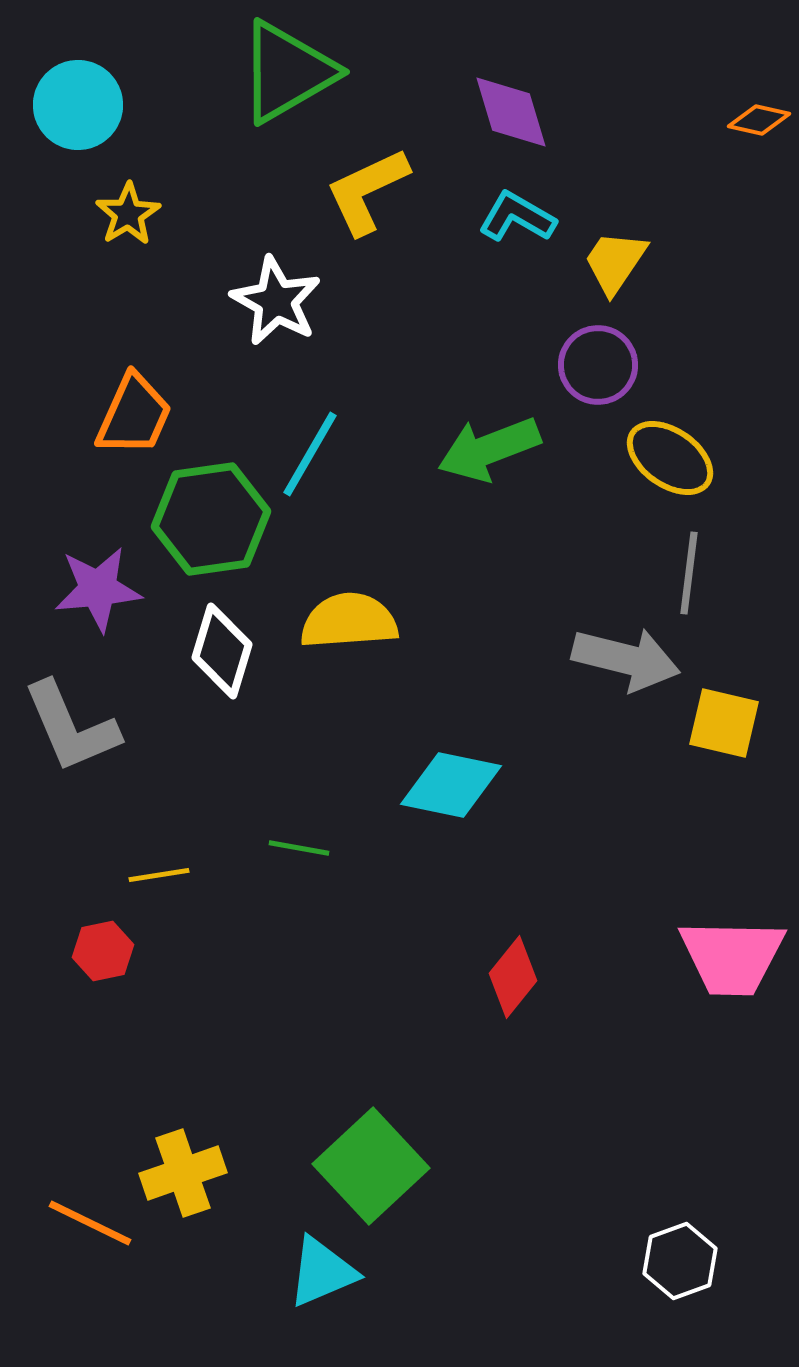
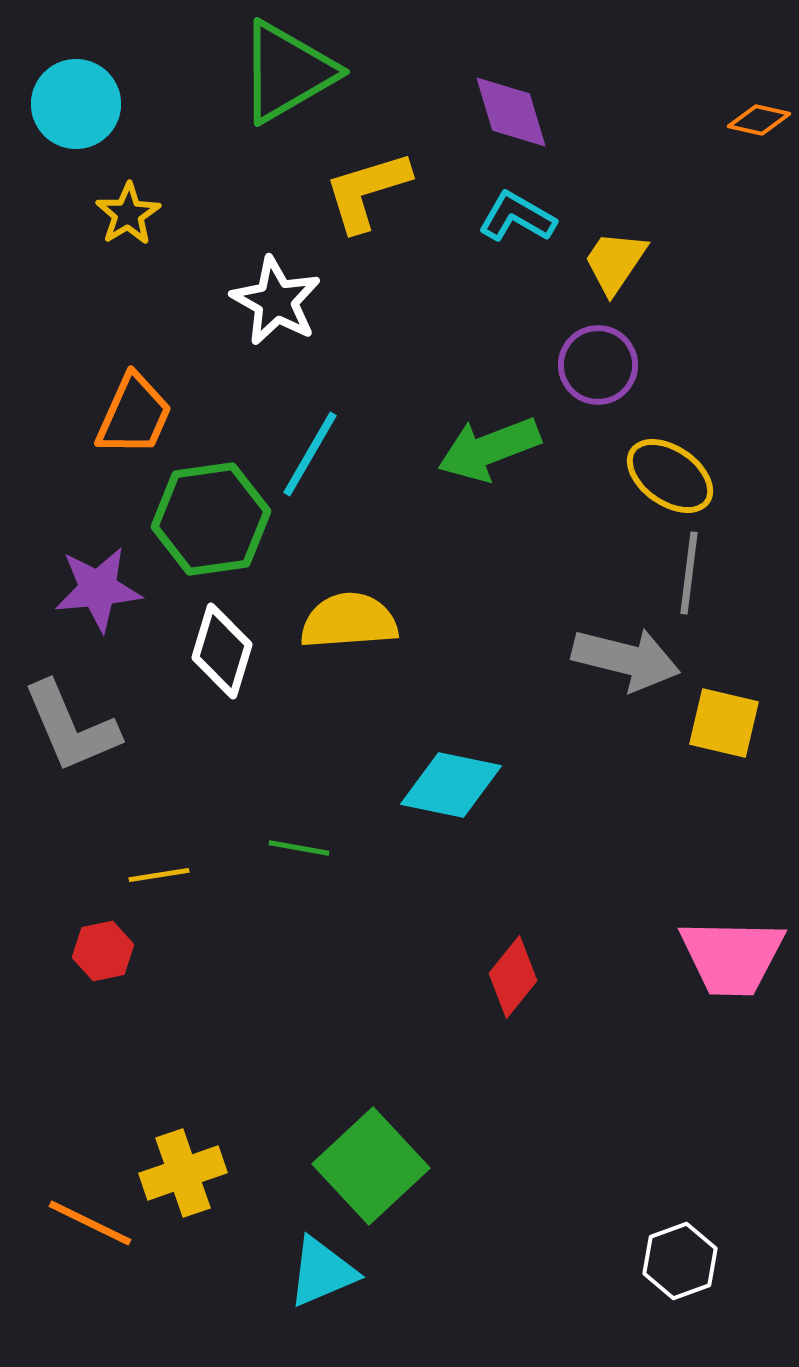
cyan circle: moved 2 px left, 1 px up
yellow L-shape: rotated 8 degrees clockwise
yellow ellipse: moved 18 px down
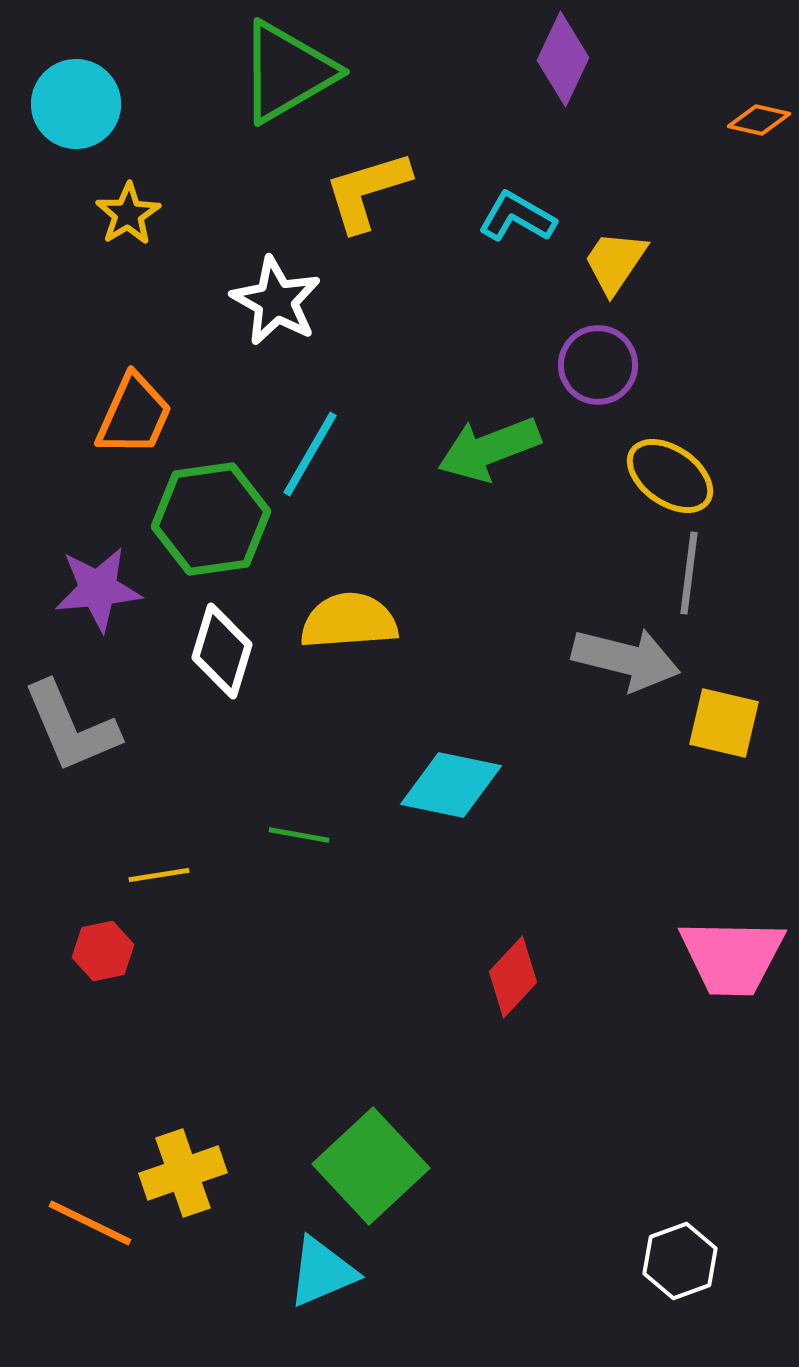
purple diamond: moved 52 px right, 53 px up; rotated 42 degrees clockwise
green line: moved 13 px up
red diamond: rotated 4 degrees clockwise
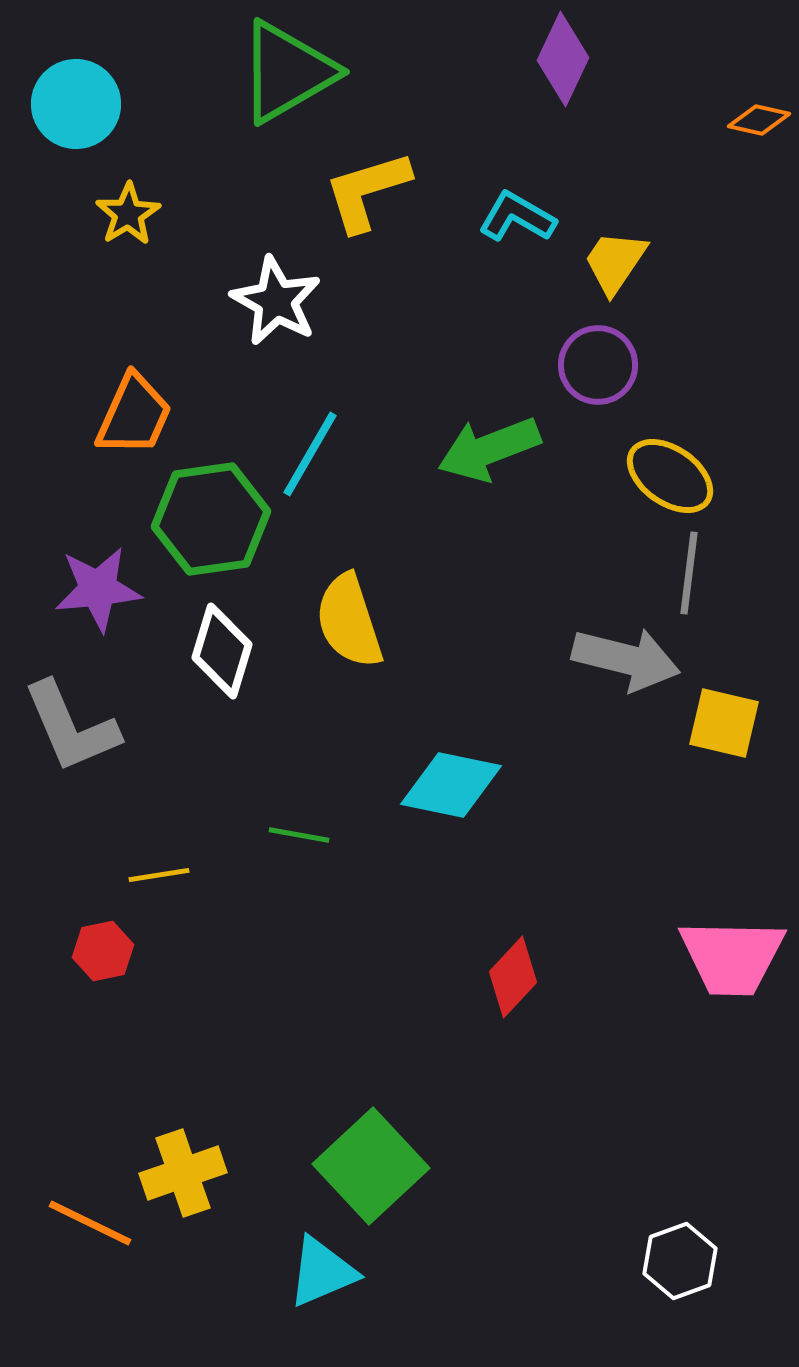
yellow semicircle: rotated 104 degrees counterclockwise
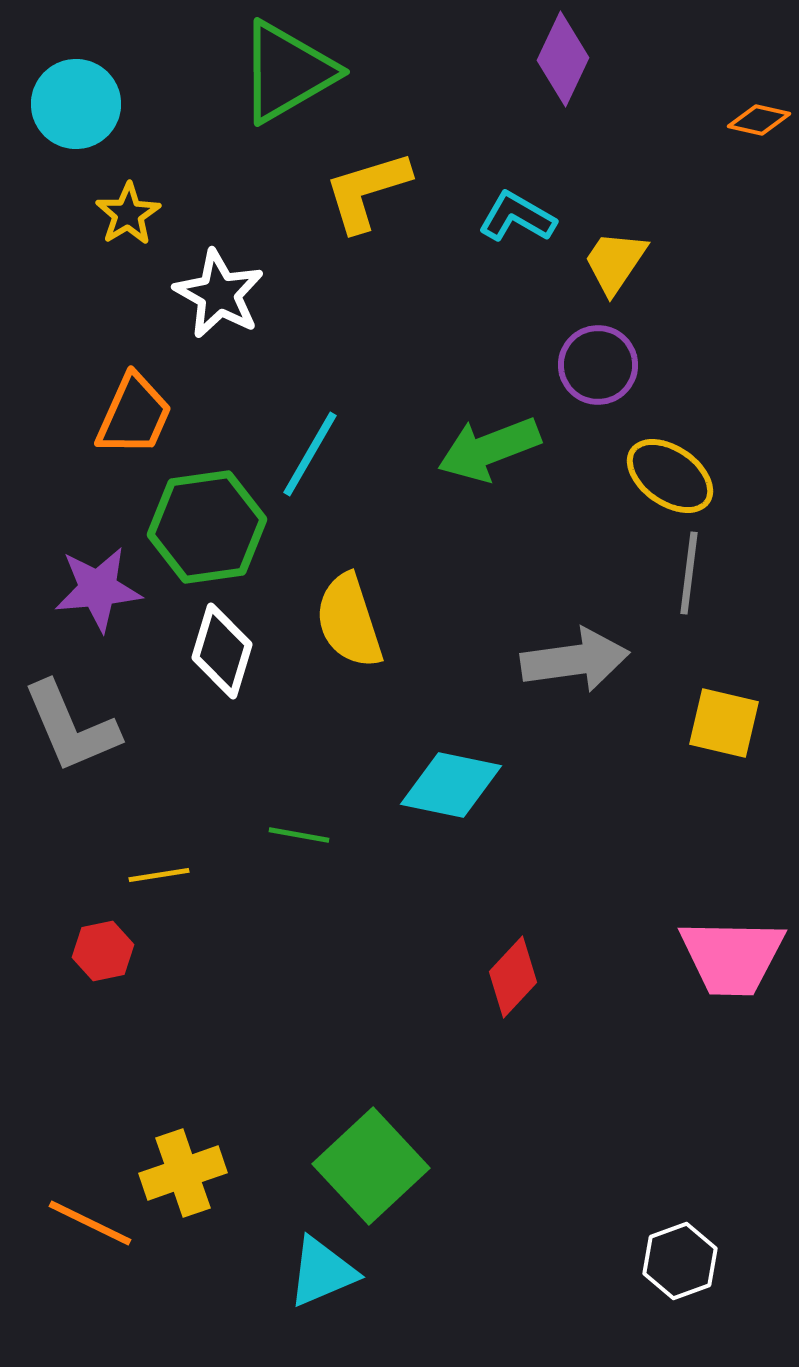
white star: moved 57 px left, 7 px up
green hexagon: moved 4 px left, 8 px down
gray arrow: moved 51 px left, 1 px down; rotated 22 degrees counterclockwise
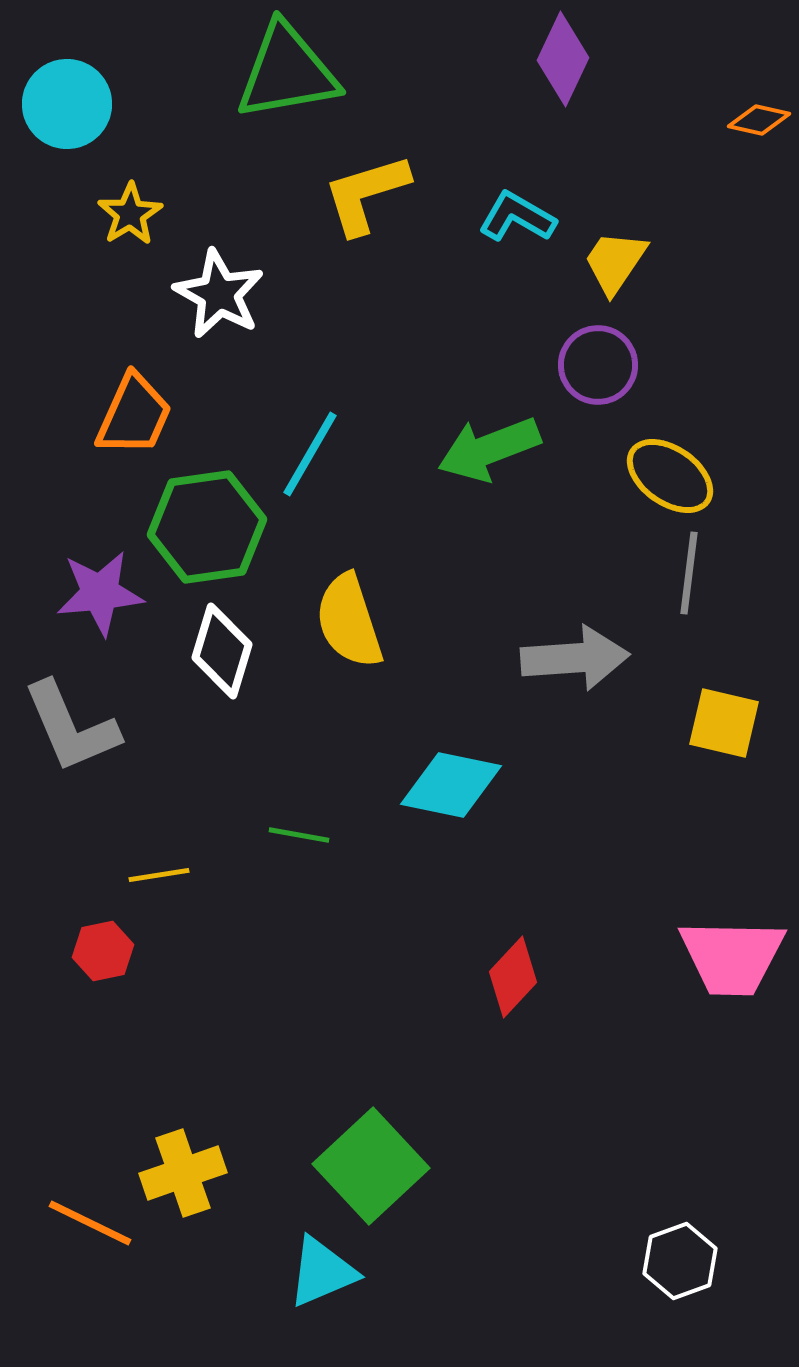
green triangle: rotated 20 degrees clockwise
cyan circle: moved 9 px left
yellow L-shape: moved 1 px left, 3 px down
yellow star: moved 2 px right
purple star: moved 2 px right, 4 px down
gray arrow: moved 2 px up; rotated 4 degrees clockwise
